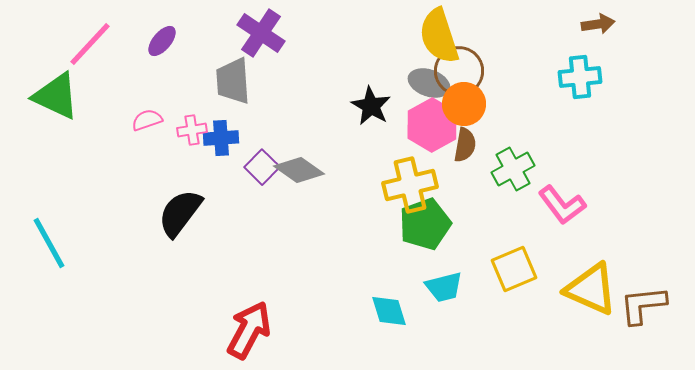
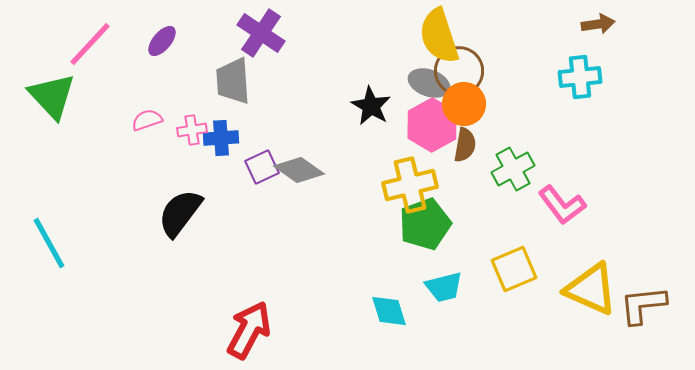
green triangle: moved 4 px left; rotated 22 degrees clockwise
purple square: rotated 20 degrees clockwise
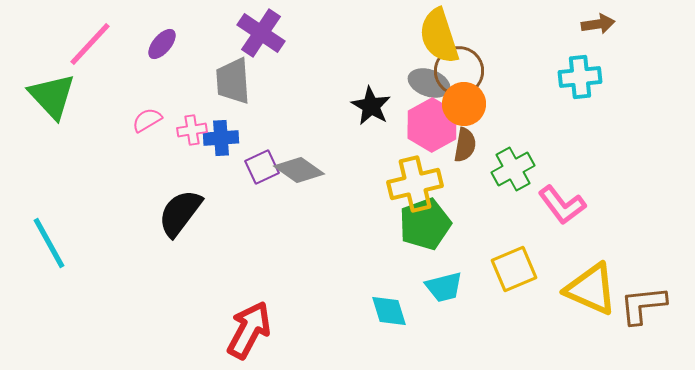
purple ellipse: moved 3 px down
pink semicircle: rotated 12 degrees counterclockwise
yellow cross: moved 5 px right, 1 px up
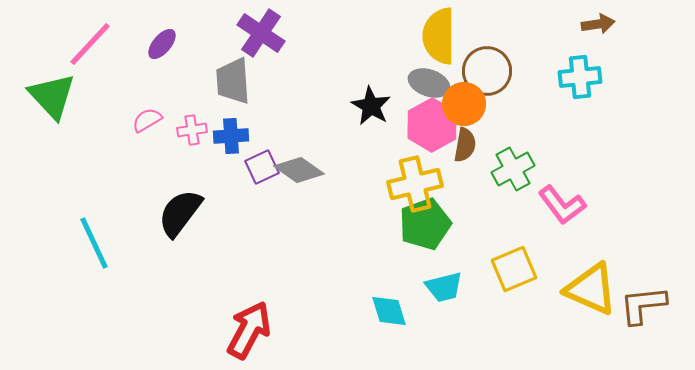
yellow semicircle: rotated 18 degrees clockwise
brown circle: moved 28 px right
blue cross: moved 10 px right, 2 px up
cyan line: moved 45 px right; rotated 4 degrees clockwise
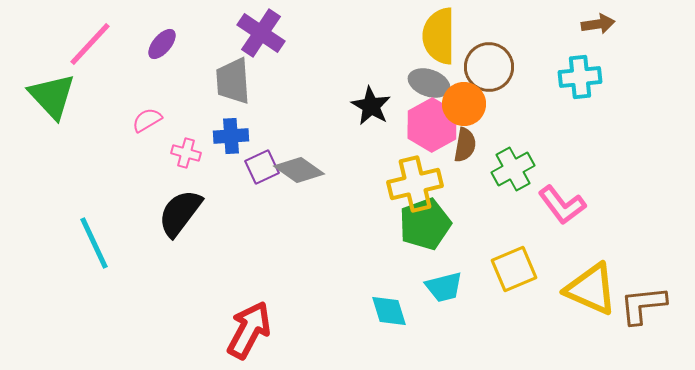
brown circle: moved 2 px right, 4 px up
pink cross: moved 6 px left, 23 px down; rotated 24 degrees clockwise
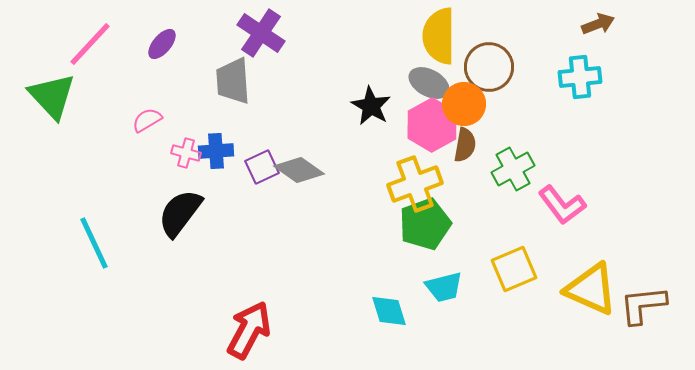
brown arrow: rotated 12 degrees counterclockwise
gray ellipse: rotated 9 degrees clockwise
blue cross: moved 15 px left, 15 px down
yellow cross: rotated 6 degrees counterclockwise
